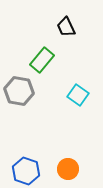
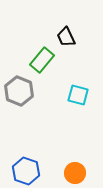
black trapezoid: moved 10 px down
gray hexagon: rotated 12 degrees clockwise
cyan square: rotated 20 degrees counterclockwise
orange circle: moved 7 px right, 4 px down
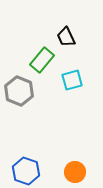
cyan square: moved 6 px left, 15 px up; rotated 30 degrees counterclockwise
orange circle: moved 1 px up
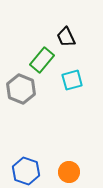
gray hexagon: moved 2 px right, 2 px up
orange circle: moved 6 px left
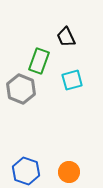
green rectangle: moved 3 px left, 1 px down; rotated 20 degrees counterclockwise
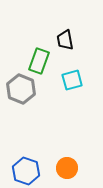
black trapezoid: moved 1 px left, 3 px down; rotated 15 degrees clockwise
orange circle: moved 2 px left, 4 px up
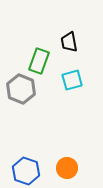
black trapezoid: moved 4 px right, 2 px down
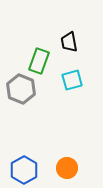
blue hexagon: moved 2 px left, 1 px up; rotated 12 degrees clockwise
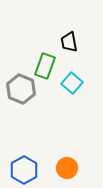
green rectangle: moved 6 px right, 5 px down
cyan square: moved 3 px down; rotated 35 degrees counterclockwise
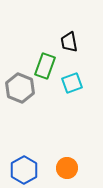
cyan square: rotated 30 degrees clockwise
gray hexagon: moved 1 px left, 1 px up
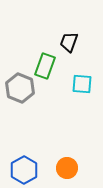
black trapezoid: rotated 30 degrees clockwise
cyan square: moved 10 px right, 1 px down; rotated 25 degrees clockwise
